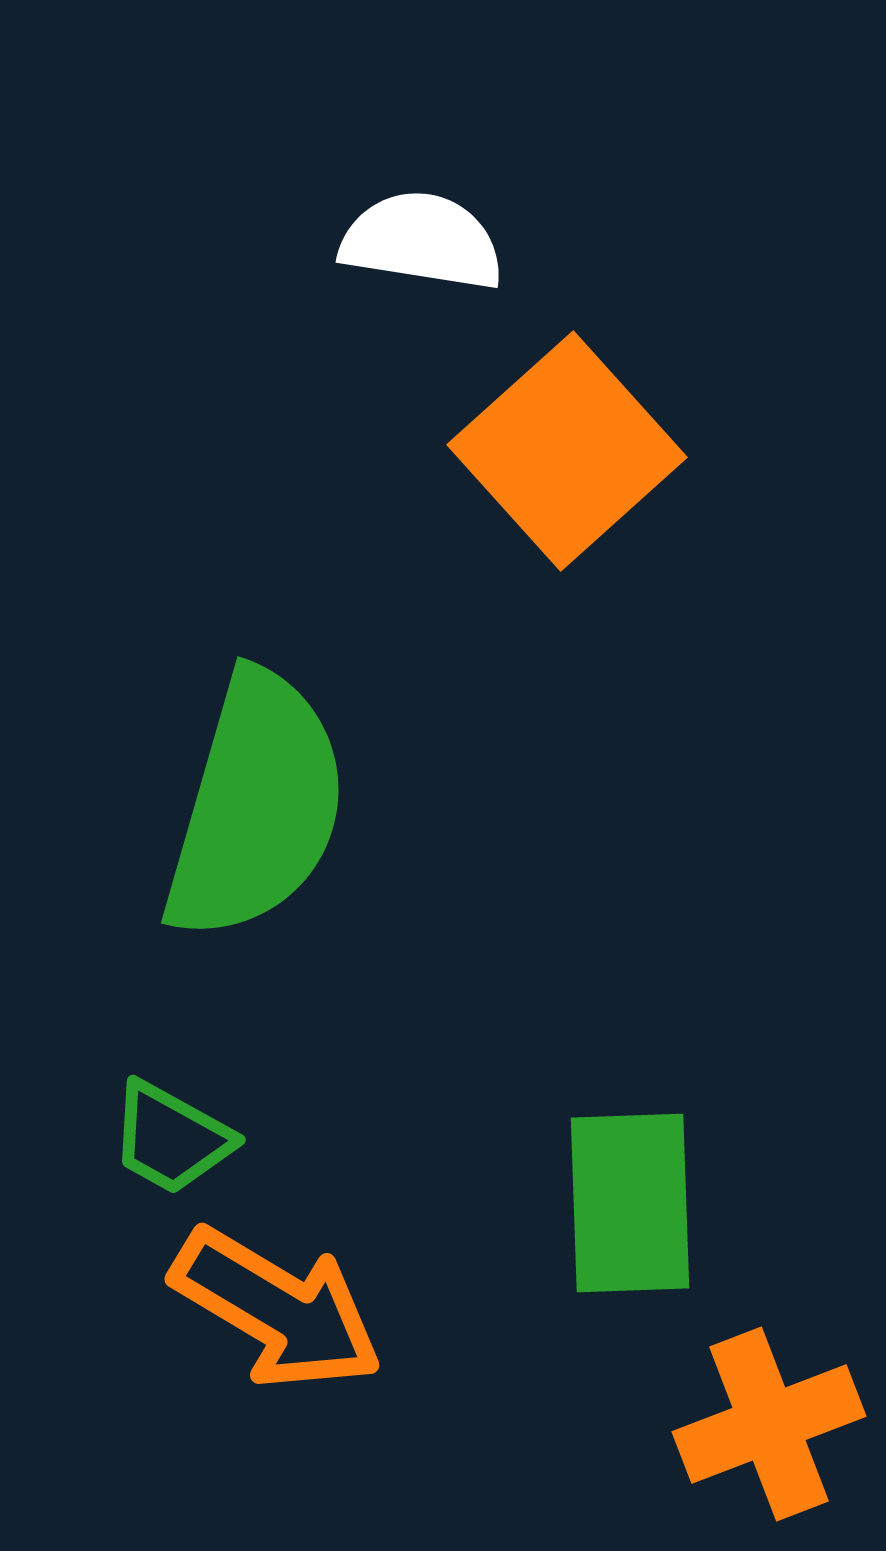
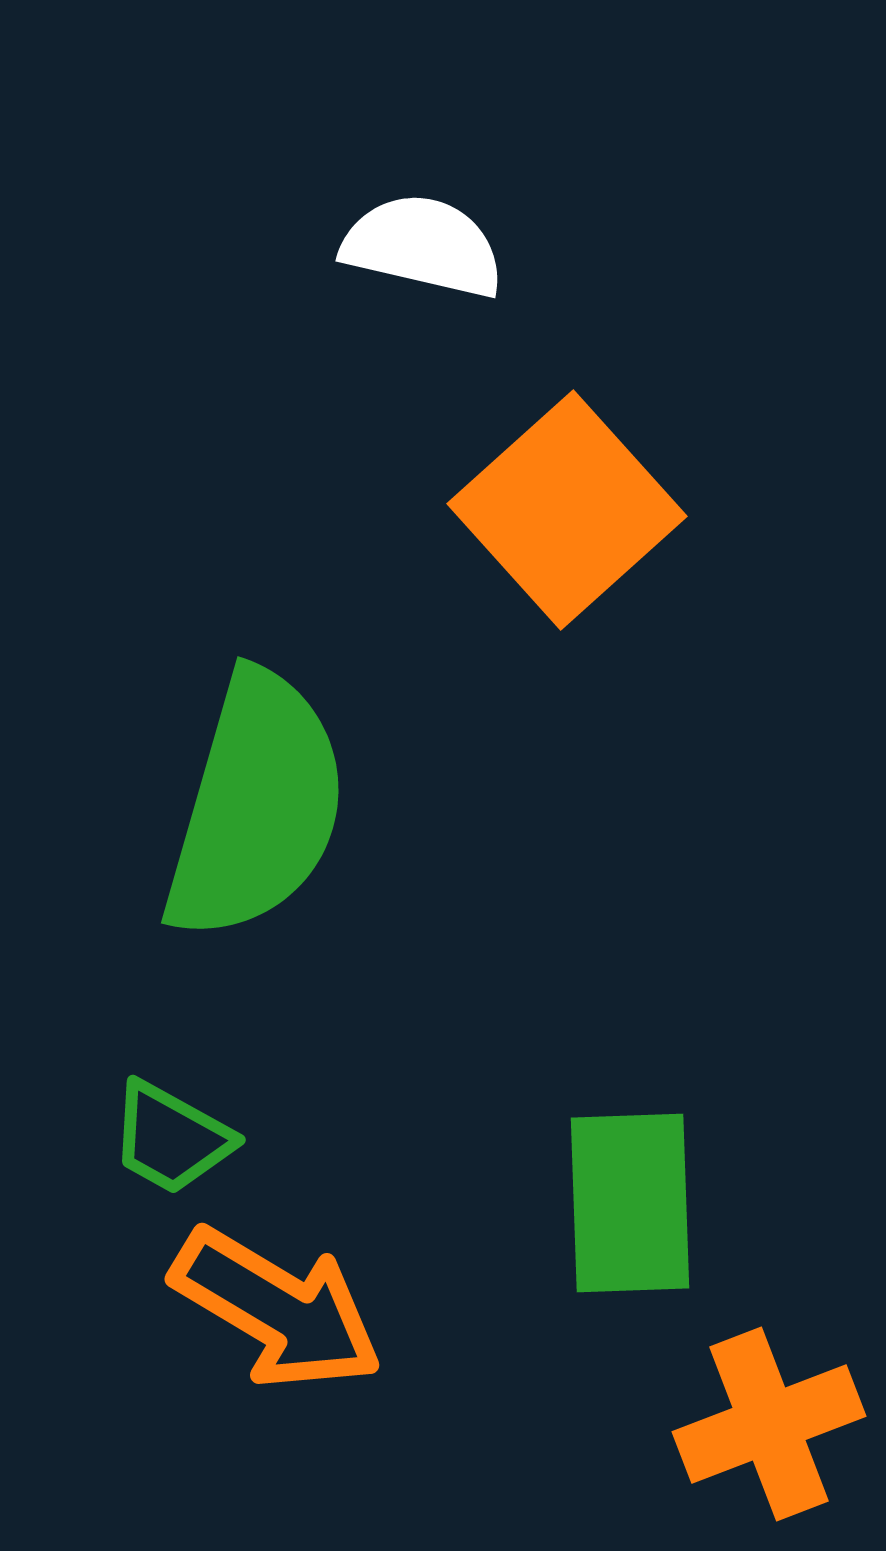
white semicircle: moved 1 px right, 5 px down; rotated 4 degrees clockwise
orange square: moved 59 px down
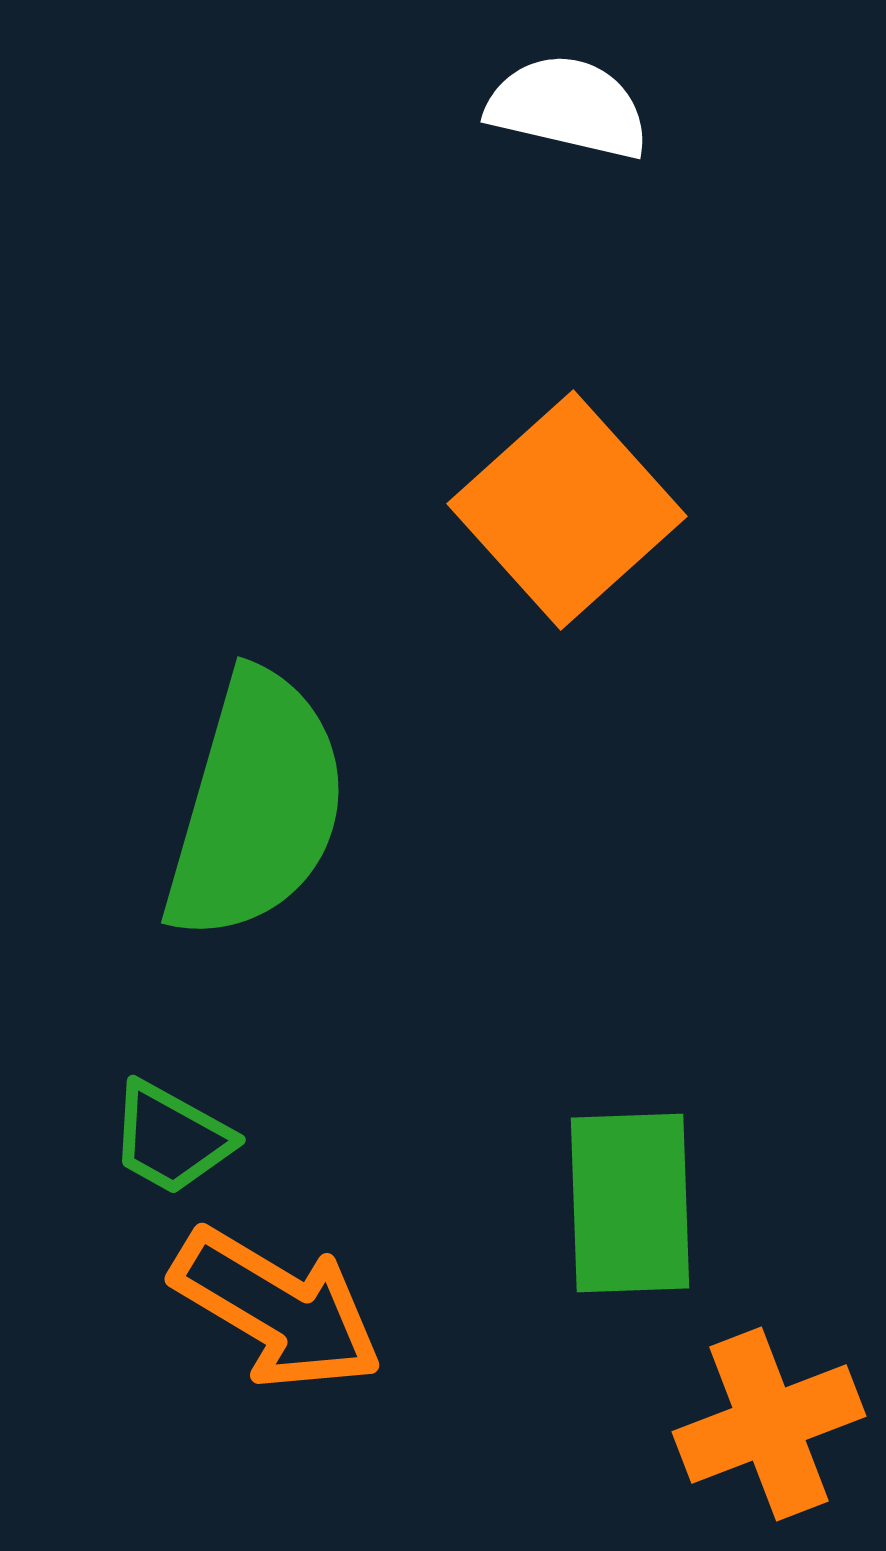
white semicircle: moved 145 px right, 139 px up
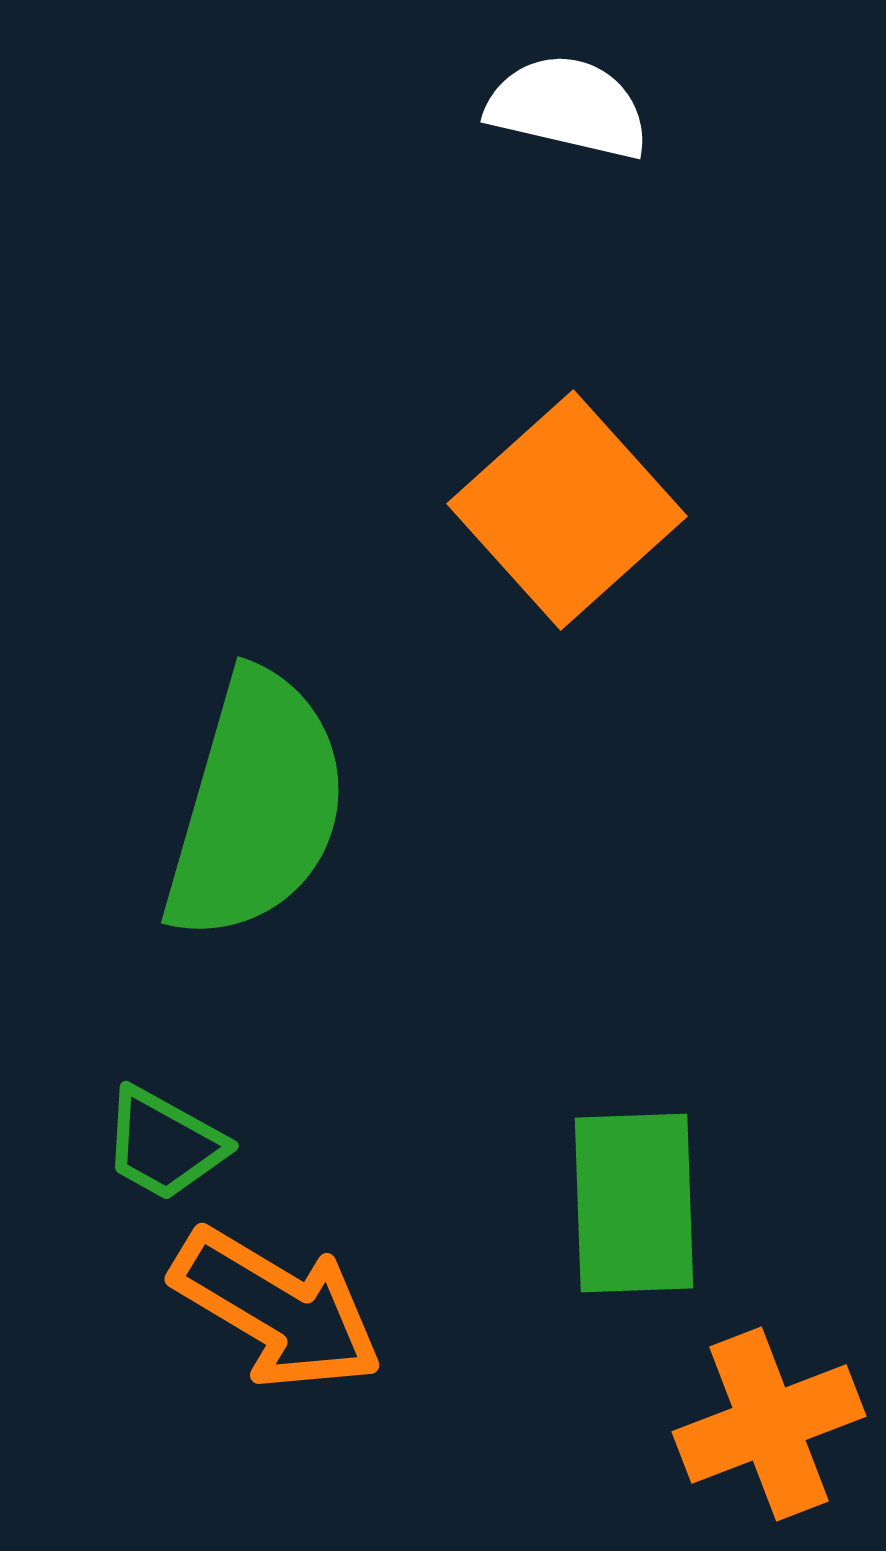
green trapezoid: moved 7 px left, 6 px down
green rectangle: moved 4 px right
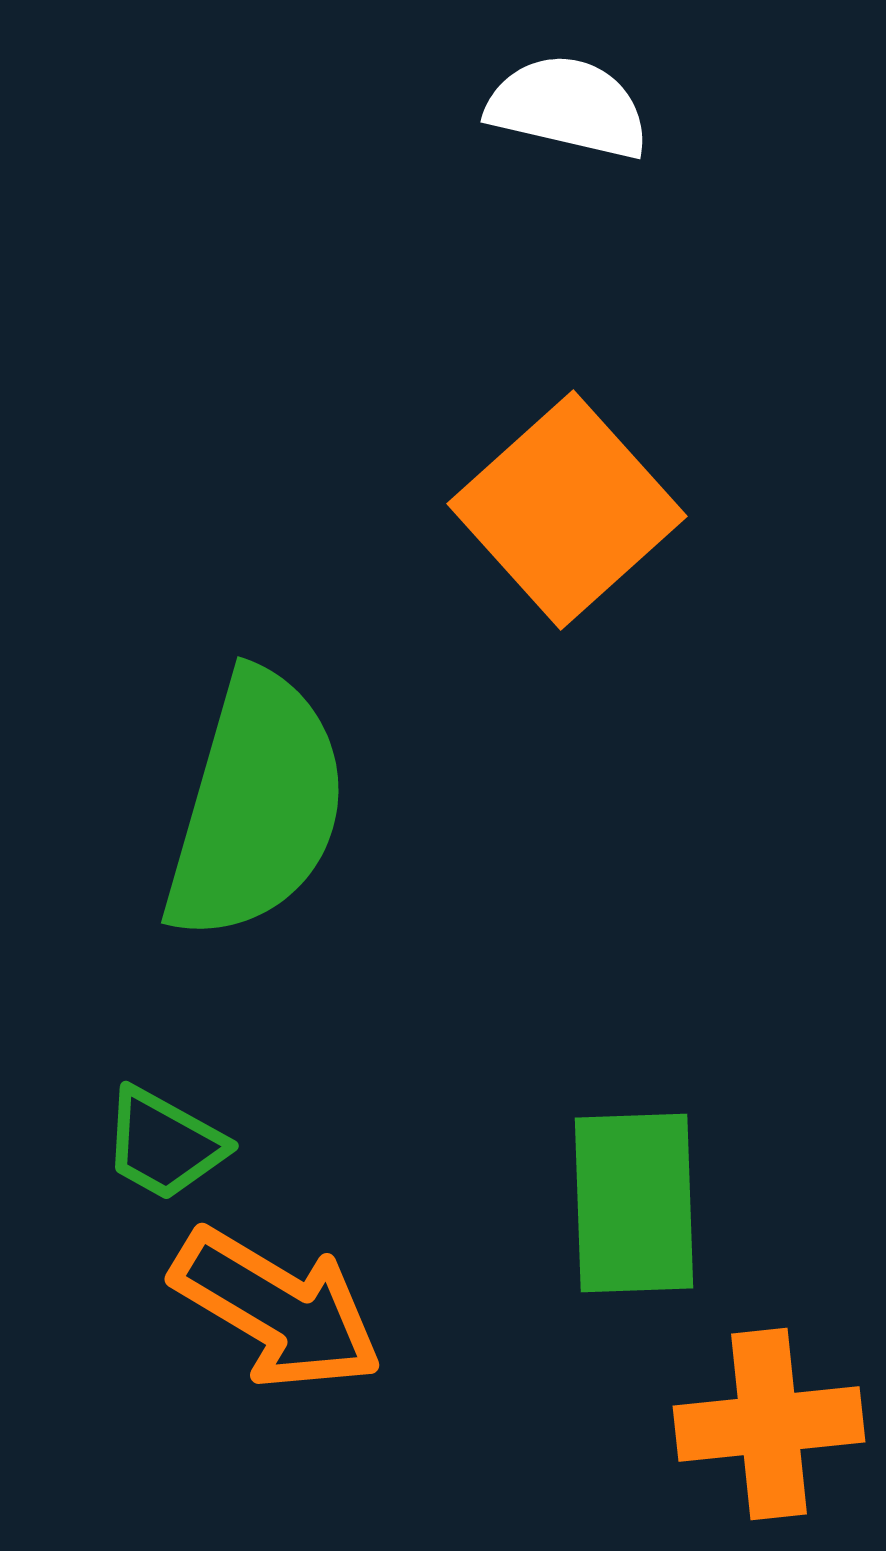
orange cross: rotated 15 degrees clockwise
